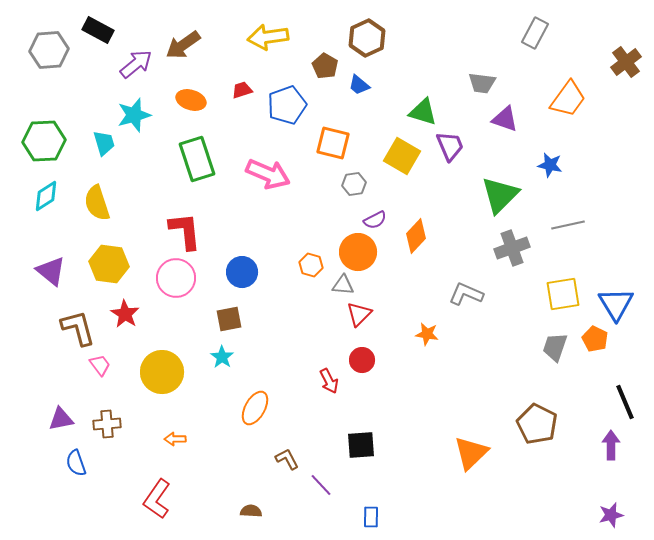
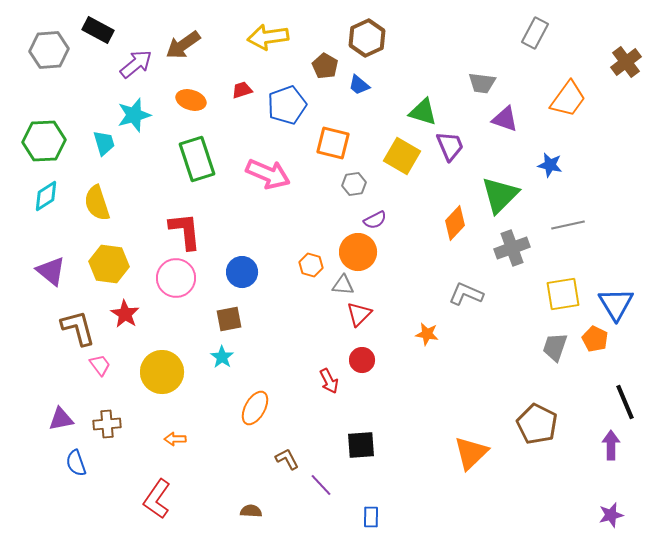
orange diamond at (416, 236): moved 39 px right, 13 px up
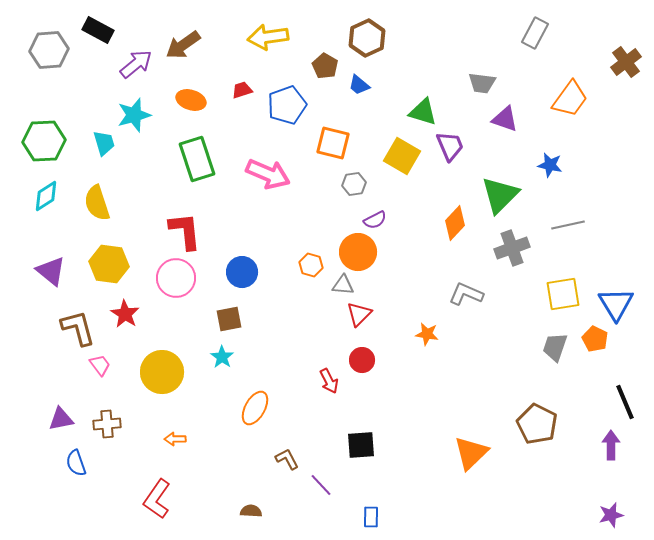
orange trapezoid at (568, 99): moved 2 px right
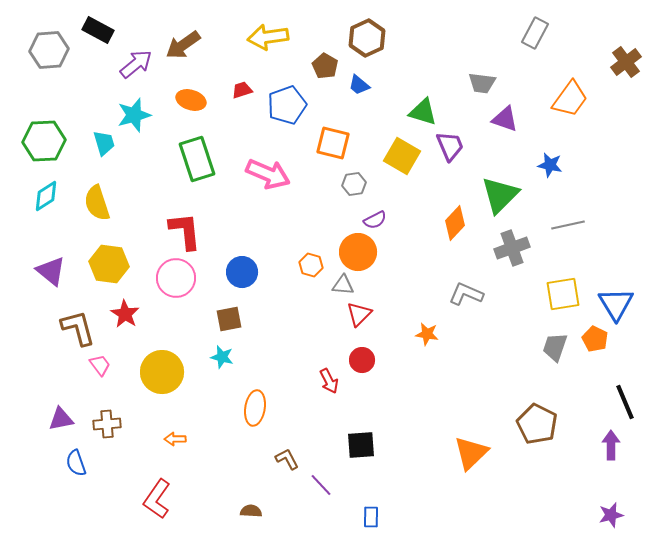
cyan star at (222, 357): rotated 20 degrees counterclockwise
orange ellipse at (255, 408): rotated 20 degrees counterclockwise
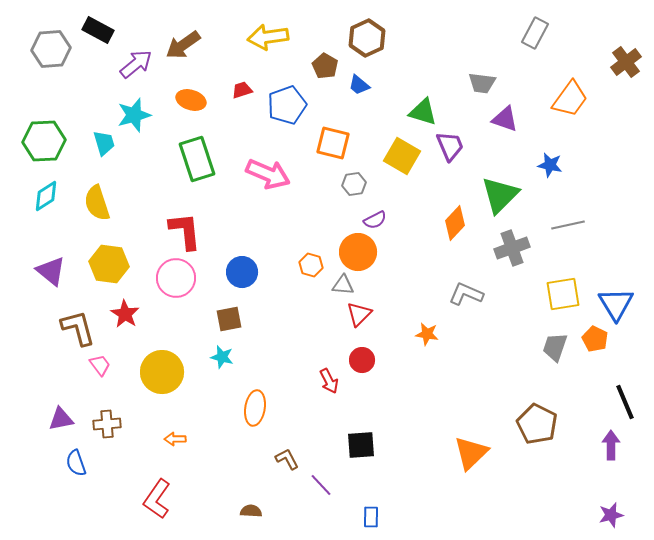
gray hexagon at (49, 50): moved 2 px right, 1 px up
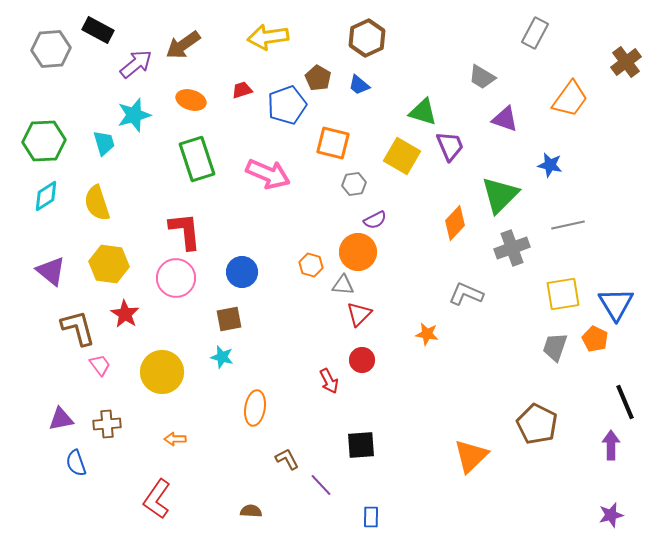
brown pentagon at (325, 66): moved 7 px left, 12 px down
gray trapezoid at (482, 83): moved 6 px up; rotated 24 degrees clockwise
orange triangle at (471, 453): moved 3 px down
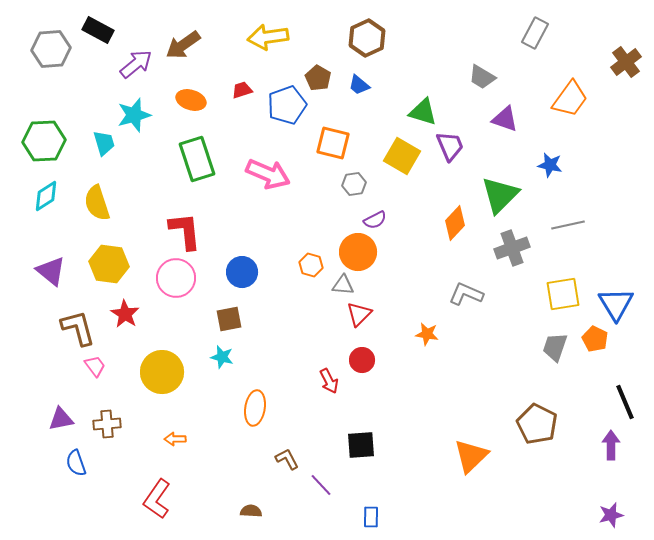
pink trapezoid at (100, 365): moved 5 px left, 1 px down
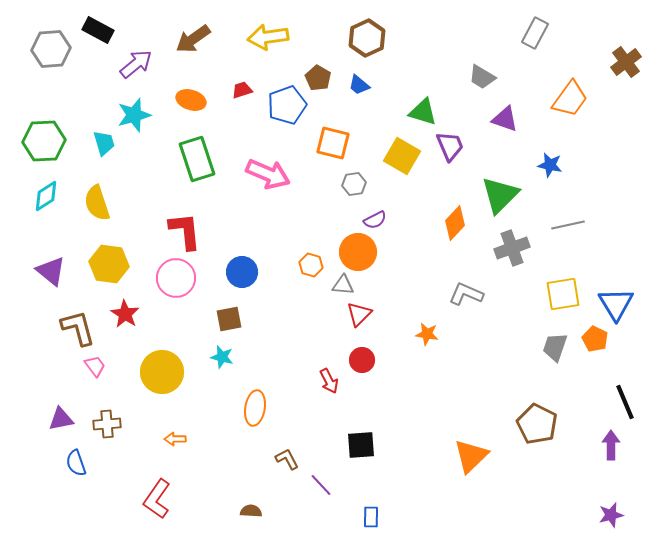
brown arrow at (183, 45): moved 10 px right, 6 px up
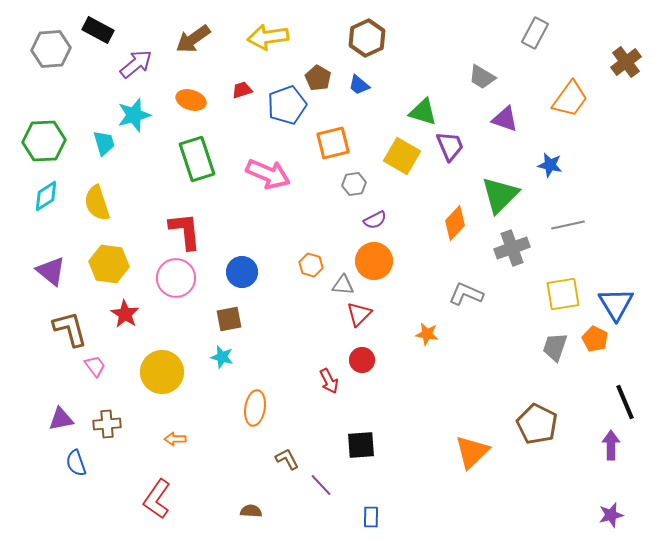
orange square at (333, 143): rotated 28 degrees counterclockwise
orange circle at (358, 252): moved 16 px right, 9 px down
brown L-shape at (78, 328): moved 8 px left, 1 px down
orange triangle at (471, 456): moved 1 px right, 4 px up
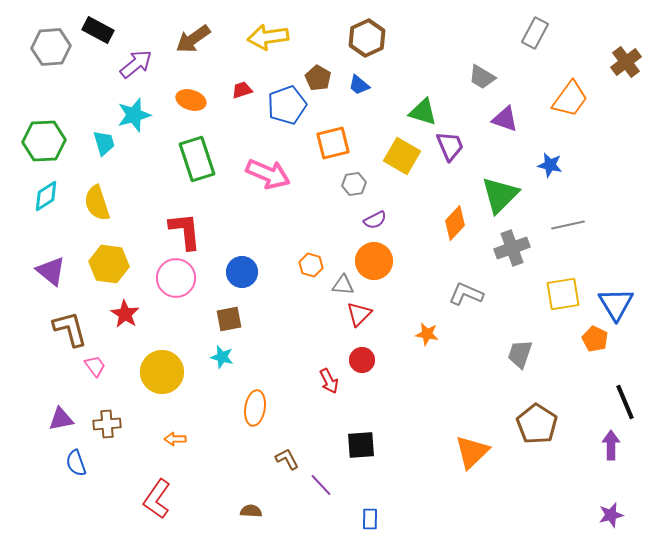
gray hexagon at (51, 49): moved 2 px up
gray trapezoid at (555, 347): moved 35 px left, 7 px down
brown pentagon at (537, 424): rotated 6 degrees clockwise
blue rectangle at (371, 517): moved 1 px left, 2 px down
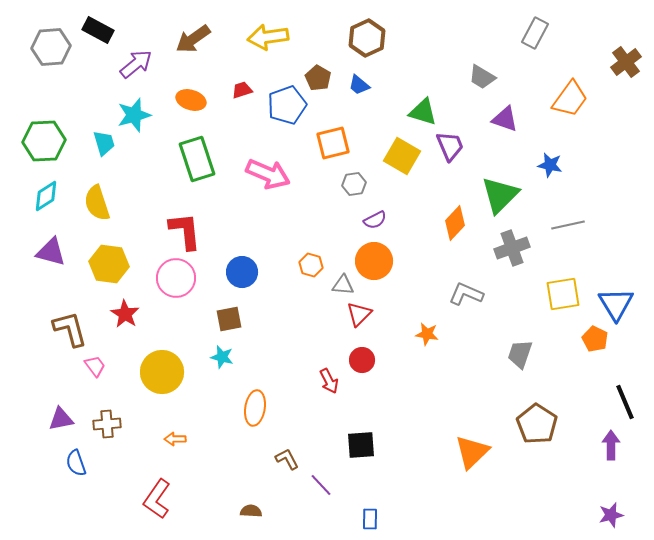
purple triangle at (51, 271): moved 19 px up; rotated 24 degrees counterclockwise
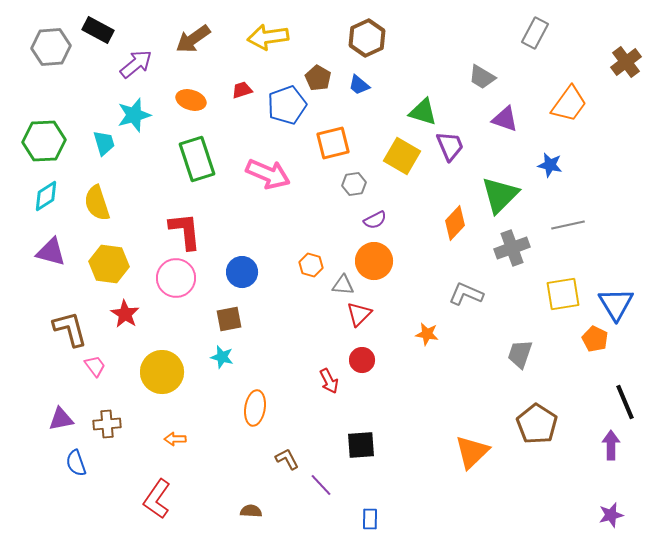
orange trapezoid at (570, 99): moved 1 px left, 5 px down
